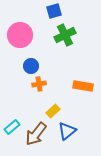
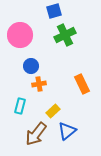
orange rectangle: moved 1 px left, 2 px up; rotated 54 degrees clockwise
cyan rectangle: moved 8 px right, 21 px up; rotated 35 degrees counterclockwise
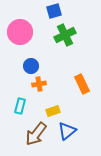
pink circle: moved 3 px up
yellow rectangle: rotated 24 degrees clockwise
